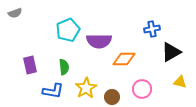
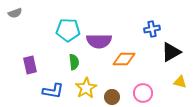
cyan pentagon: rotated 25 degrees clockwise
green semicircle: moved 10 px right, 5 px up
pink circle: moved 1 px right, 4 px down
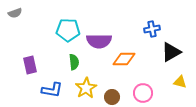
blue L-shape: moved 1 px left, 1 px up
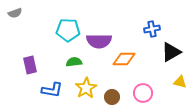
green semicircle: rotated 91 degrees counterclockwise
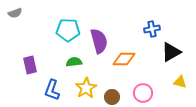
purple semicircle: rotated 105 degrees counterclockwise
blue L-shape: rotated 100 degrees clockwise
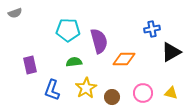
yellow triangle: moved 9 px left, 11 px down
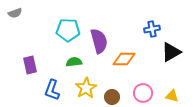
yellow triangle: moved 1 px right, 3 px down
